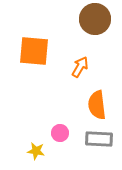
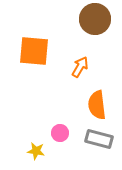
gray rectangle: rotated 12 degrees clockwise
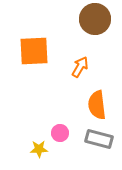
orange square: rotated 8 degrees counterclockwise
yellow star: moved 3 px right, 2 px up; rotated 12 degrees counterclockwise
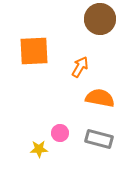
brown circle: moved 5 px right
orange semicircle: moved 3 px right, 7 px up; rotated 108 degrees clockwise
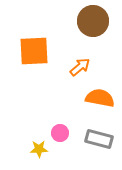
brown circle: moved 7 px left, 2 px down
orange arrow: rotated 20 degrees clockwise
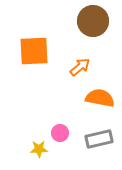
gray rectangle: rotated 28 degrees counterclockwise
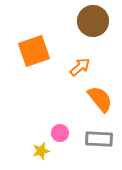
orange square: rotated 16 degrees counterclockwise
orange semicircle: moved 1 px down; rotated 40 degrees clockwise
gray rectangle: rotated 16 degrees clockwise
yellow star: moved 2 px right, 2 px down; rotated 12 degrees counterclockwise
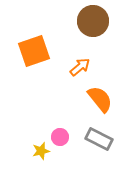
pink circle: moved 4 px down
gray rectangle: rotated 24 degrees clockwise
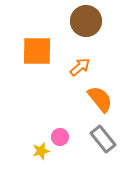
brown circle: moved 7 px left
orange square: moved 3 px right; rotated 20 degrees clockwise
gray rectangle: moved 4 px right; rotated 24 degrees clockwise
